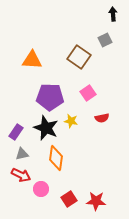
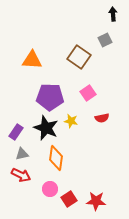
pink circle: moved 9 px right
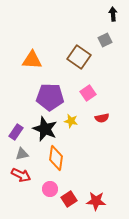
black star: moved 1 px left, 1 px down
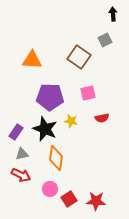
pink square: rotated 21 degrees clockwise
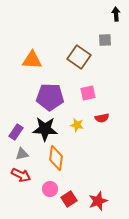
black arrow: moved 3 px right
gray square: rotated 24 degrees clockwise
yellow star: moved 6 px right, 4 px down
black star: rotated 20 degrees counterclockwise
red star: moved 2 px right; rotated 24 degrees counterclockwise
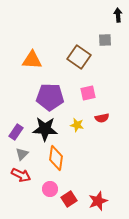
black arrow: moved 2 px right, 1 px down
gray triangle: rotated 32 degrees counterclockwise
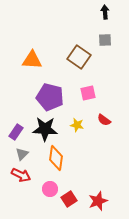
black arrow: moved 13 px left, 3 px up
purple pentagon: rotated 12 degrees clockwise
red semicircle: moved 2 px right, 2 px down; rotated 48 degrees clockwise
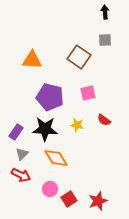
orange diamond: rotated 40 degrees counterclockwise
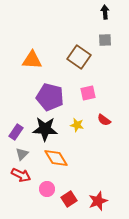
pink circle: moved 3 px left
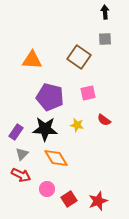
gray square: moved 1 px up
